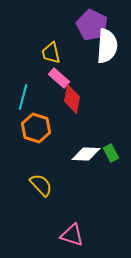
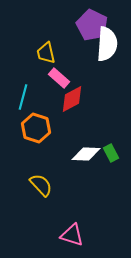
white semicircle: moved 2 px up
yellow trapezoid: moved 5 px left
red diamond: rotated 52 degrees clockwise
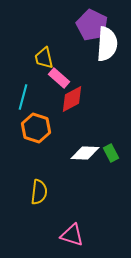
yellow trapezoid: moved 2 px left, 5 px down
white diamond: moved 1 px left, 1 px up
yellow semicircle: moved 2 px left, 7 px down; rotated 50 degrees clockwise
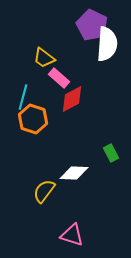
yellow trapezoid: rotated 40 degrees counterclockwise
orange hexagon: moved 3 px left, 9 px up
white diamond: moved 11 px left, 20 px down
yellow semicircle: moved 5 px right, 1 px up; rotated 150 degrees counterclockwise
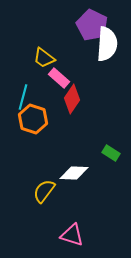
red diamond: rotated 28 degrees counterclockwise
green rectangle: rotated 30 degrees counterclockwise
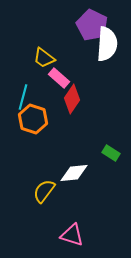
white diamond: rotated 8 degrees counterclockwise
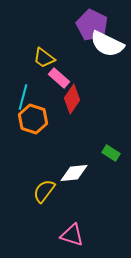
white semicircle: rotated 112 degrees clockwise
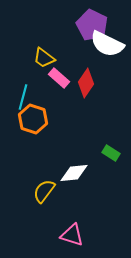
red diamond: moved 14 px right, 16 px up
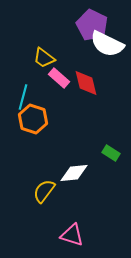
red diamond: rotated 48 degrees counterclockwise
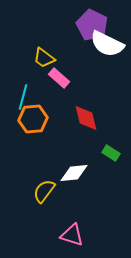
red diamond: moved 35 px down
orange hexagon: rotated 24 degrees counterclockwise
